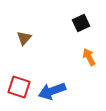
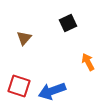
black square: moved 13 px left
orange arrow: moved 1 px left, 5 px down
red square: moved 1 px up
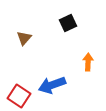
orange arrow: rotated 30 degrees clockwise
red square: moved 10 px down; rotated 15 degrees clockwise
blue arrow: moved 6 px up
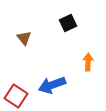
brown triangle: rotated 21 degrees counterclockwise
red square: moved 3 px left
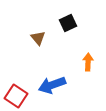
brown triangle: moved 14 px right
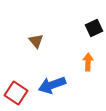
black square: moved 26 px right, 5 px down
brown triangle: moved 2 px left, 3 px down
red square: moved 3 px up
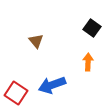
black square: moved 2 px left; rotated 30 degrees counterclockwise
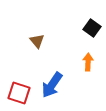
brown triangle: moved 1 px right
blue arrow: rotated 36 degrees counterclockwise
red square: moved 3 px right; rotated 15 degrees counterclockwise
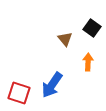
brown triangle: moved 28 px right, 2 px up
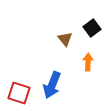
black square: rotated 18 degrees clockwise
blue arrow: rotated 12 degrees counterclockwise
